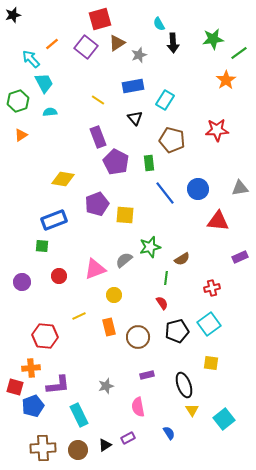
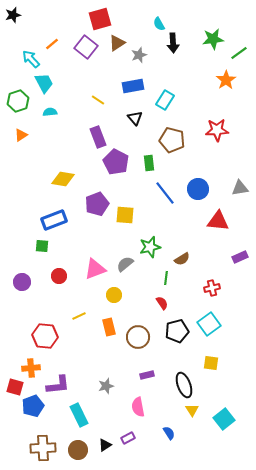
gray semicircle at (124, 260): moved 1 px right, 4 px down
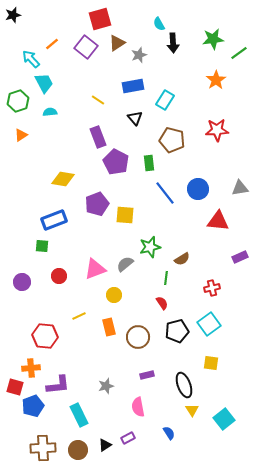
orange star at (226, 80): moved 10 px left
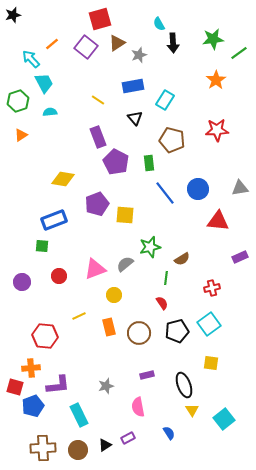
brown circle at (138, 337): moved 1 px right, 4 px up
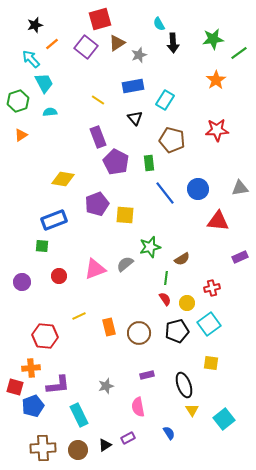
black star at (13, 15): moved 22 px right, 10 px down
yellow circle at (114, 295): moved 73 px right, 8 px down
red semicircle at (162, 303): moved 3 px right, 4 px up
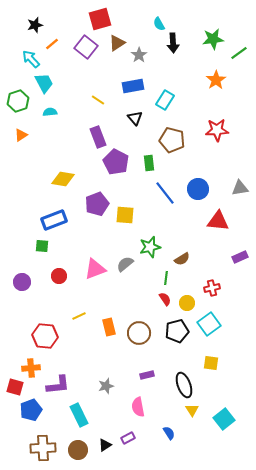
gray star at (139, 55): rotated 14 degrees counterclockwise
blue pentagon at (33, 406): moved 2 px left, 4 px down
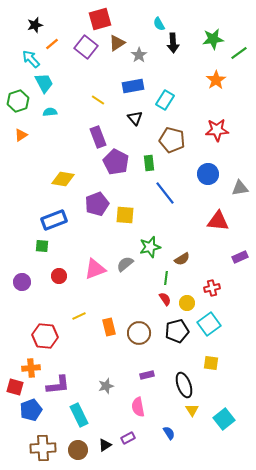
blue circle at (198, 189): moved 10 px right, 15 px up
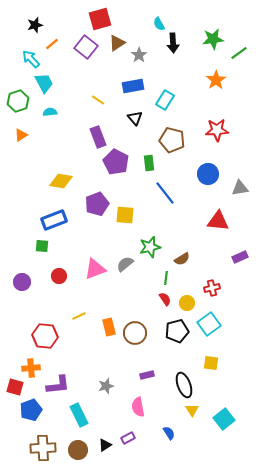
yellow diamond at (63, 179): moved 2 px left, 2 px down
brown circle at (139, 333): moved 4 px left
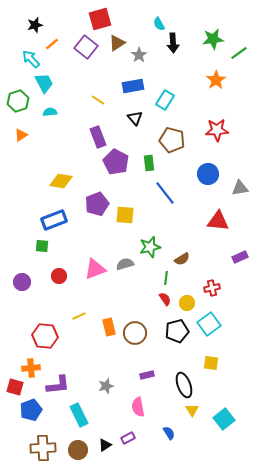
gray semicircle at (125, 264): rotated 24 degrees clockwise
